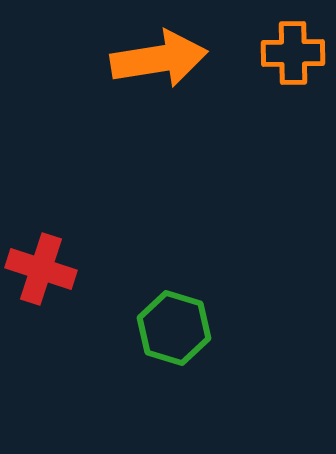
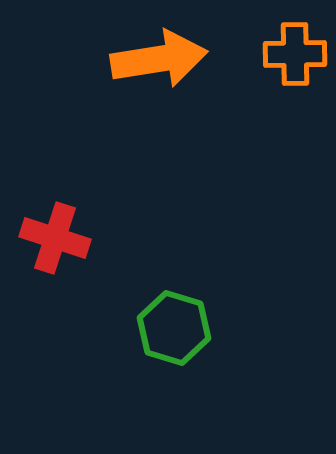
orange cross: moved 2 px right, 1 px down
red cross: moved 14 px right, 31 px up
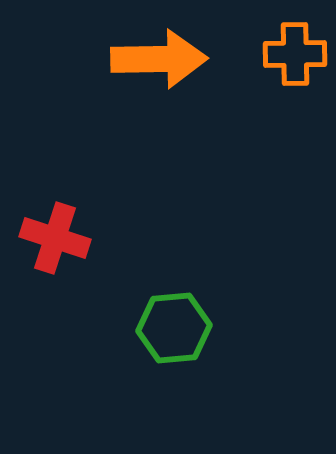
orange arrow: rotated 8 degrees clockwise
green hexagon: rotated 22 degrees counterclockwise
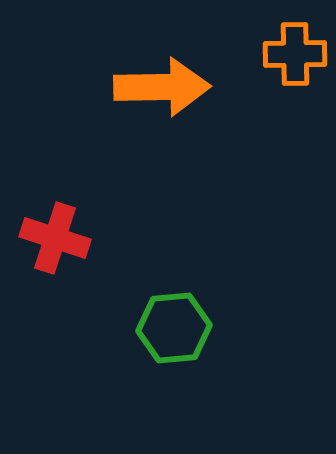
orange arrow: moved 3 px right, 28 px down
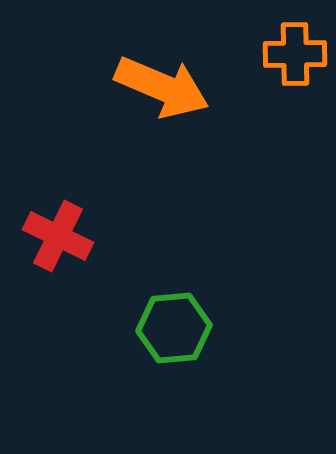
orange arrow: rotated 24 degrees clockwise
red cross: moved 3 px right, 2 px up; rotated 8 degrees clockwise
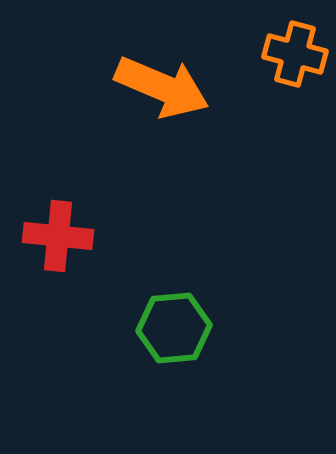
orange cross: rotated 16 degrees clockwise
red cross: rotated 20 degrees counterclockwise
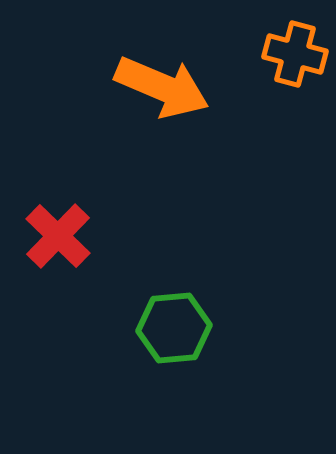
red cross: rotated 38 degrees clockwise
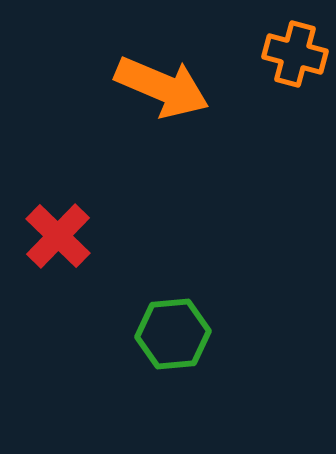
green hexagon: moved 1 px left, 6 px down
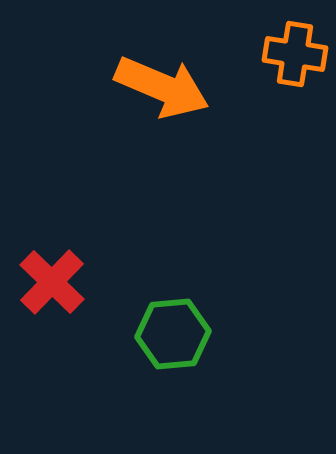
orange cross: rotated 6 degrees counterclockwise
red cross: moved 6 px left, 46 px down
